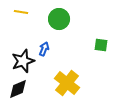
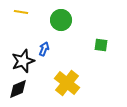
green circle: moved 2 px right, 1 px down
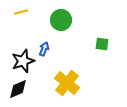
yellow line: rotated 24 degrees counterclockwise
green square: moved 1 px right, 1 px up
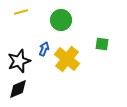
black star: moved 4 px left
yellow cross: moved 24 px up
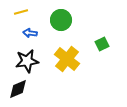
green square: rotated 32 degrees counterclockwise
blue arrow: moved 14 px left, 16 px up; rotated 104 degrees counterclockwise
black star: moved 8 px right; rotated 10 degrees clockwise
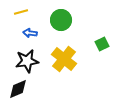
yellow cross: moved 3 px left
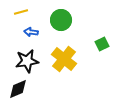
blue arrow: moved 1 px right, 1 px up
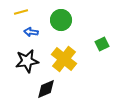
black diamond: moved 28 px right
